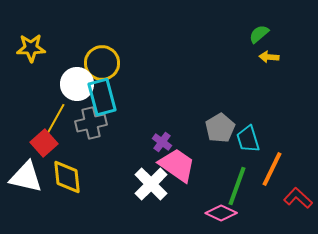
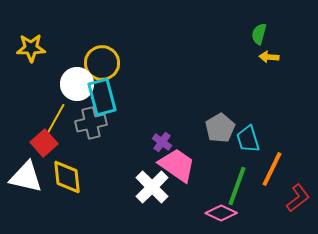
green semicircle: rotated 35 degrees counterclockwise
white cross: moved 1 px right, 3 px down
red L-shape: rotated 100 degrees clockwise
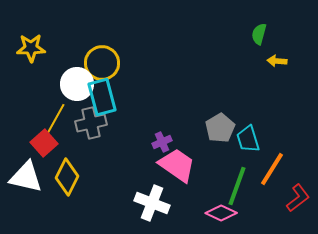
yellow arrow: moved 8 px right, 4 px down
purple cross: rotated 30 degrees clockwise
orange line: rotated 6 degrees clockwise
yellow diamond: rotated 33 degrees clockwise
white cross: moved 16 px down; rotated 24 degrees counterclockwise
